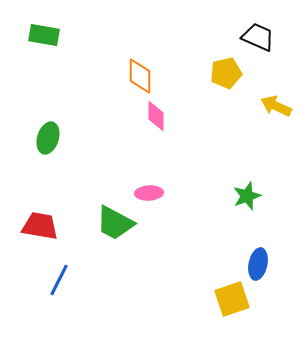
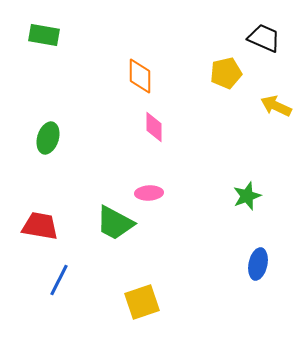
black trapezoid: moved 6 px right, 1 px down
pink diamond: moved 2 px left, 11 px down
yellow square: moved 90 px left, 3 px down
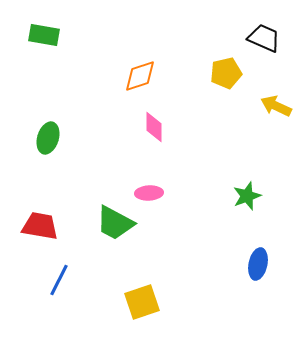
orange diamond: rotated 72 degrees clockwise
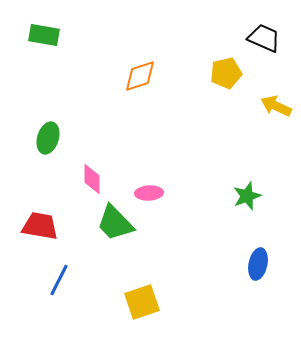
pink diamond: moved 62 px left, 52 px down
green trapezoid: rotated 18 degrees clockwise
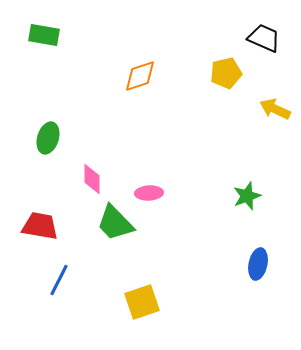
yellow arrow: moved 1 px left, 3 px down
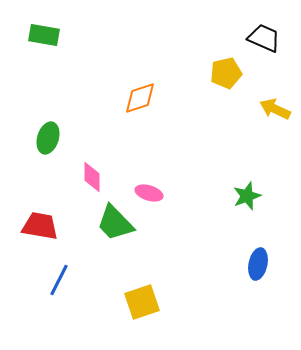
orange diamond: moved 22 px down
pink diamond: moved 2 px up
pink ellipse: rotated 20 degrees clockwise
